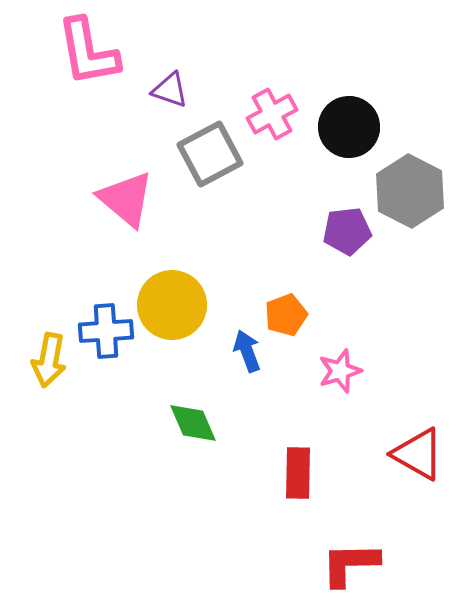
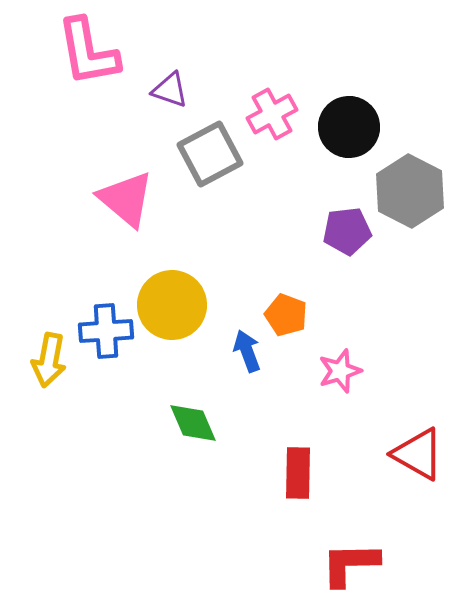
orange pentagon: rotated 30 degrees counterclockwise
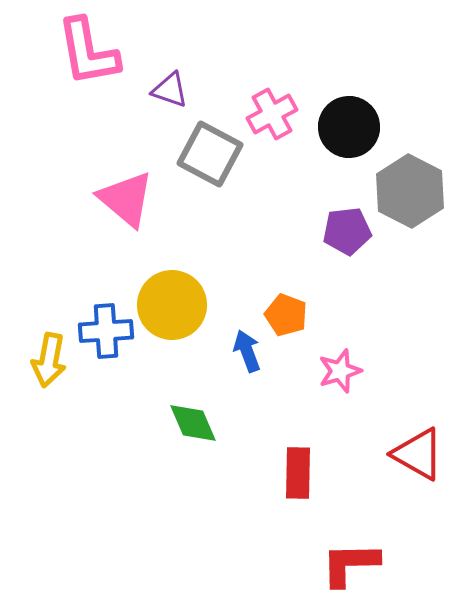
gray square: rotated 34 degrees counterclockwise
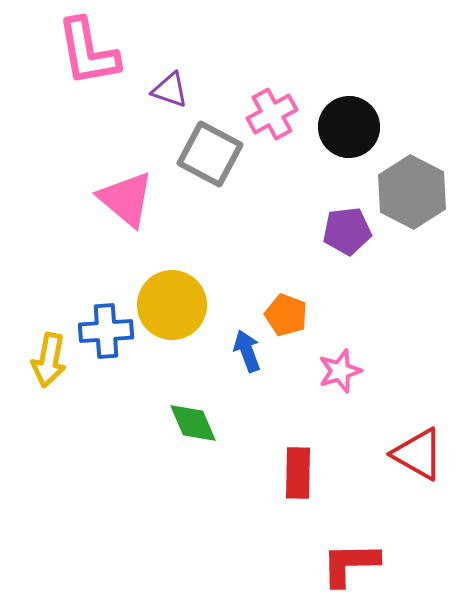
gray hexagon: moved 2 px right, 1 px down
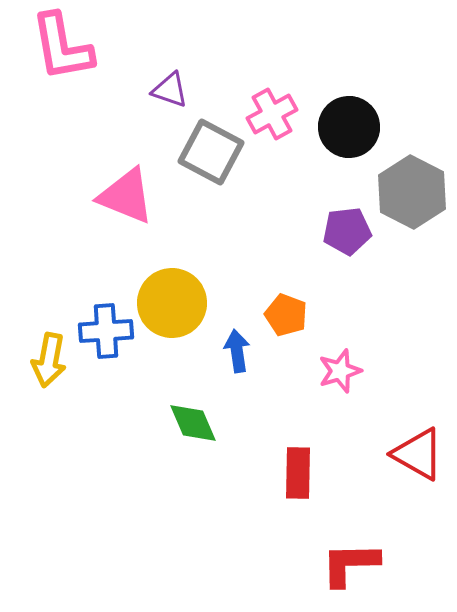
pink L-shape: moved 26 px left, 5 px up
gray square: moved 1 px right, 2 px up
pink triangle: moved 3 px up; rotated 18 degrees counterclockwise
yellow circle: moved 2 px up
blue arrow: moved 10 px left; rotated 12 degrees clockwise
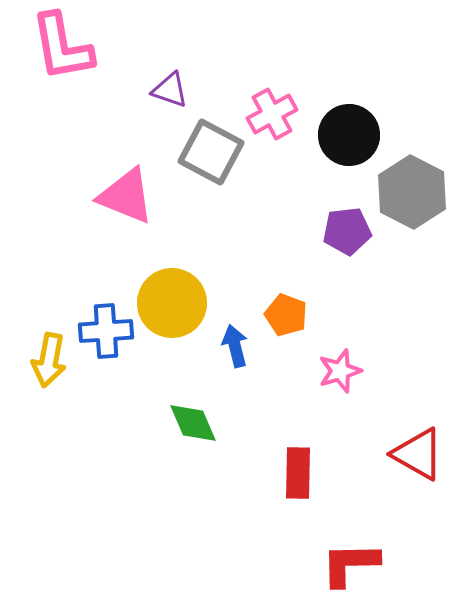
black circle: moved 8 px down
blue arrow: moved 2 px left, 5 px up; rotated 6 degrees counterclockwise
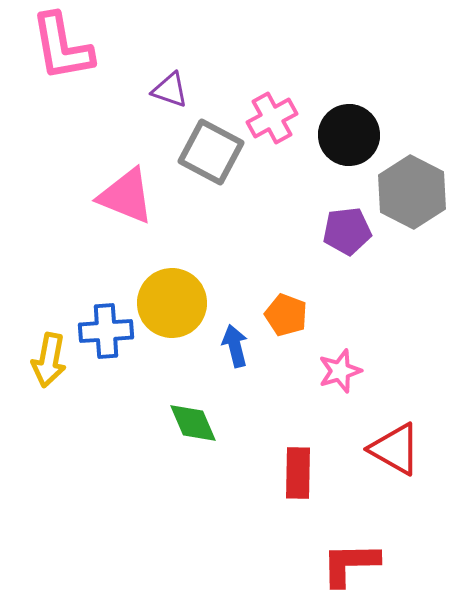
pink cross: moved 4 px down
red triangle: moved 23 px left, 5 px up
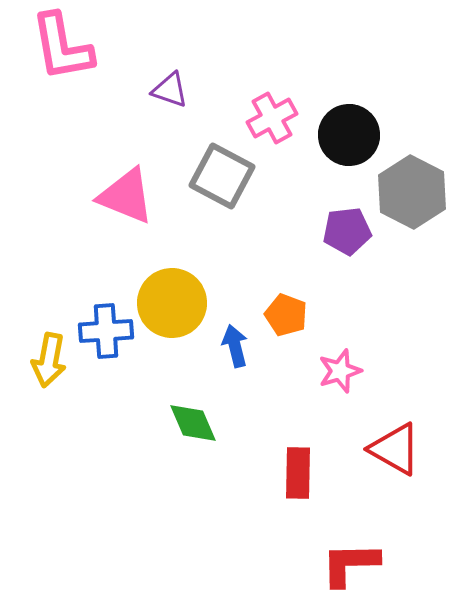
gray square: moved 11 px right, 24 px down
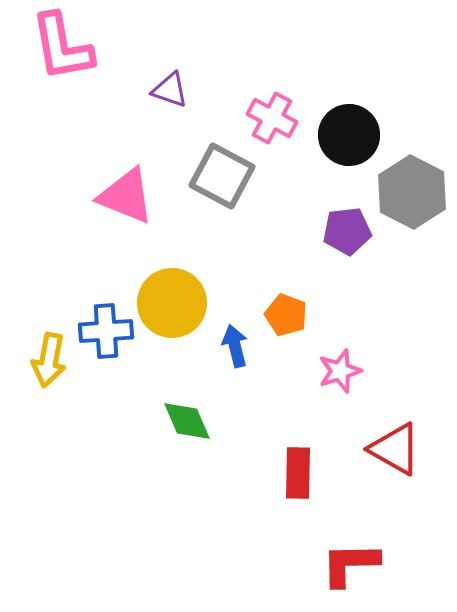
pink cross: rotated 33 degrees counterclockwise
green diamond: moved 6 px left, 2 px up
